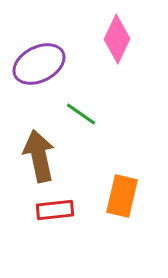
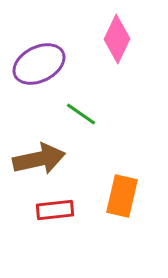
brown arrow: moved 3 px down; rotated 90 degrees clockwise
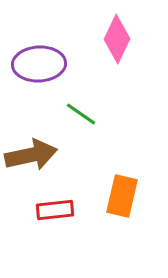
purple ellipse: rotated 24 degrees clockwise
brown arrow: moved 8 px left, 4 px up
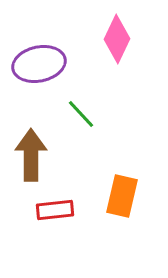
purple ellipse: rotated 9 degrees counterclockwise
green line: rotated 12 degrees clockwise
brown arrow: rotated 78 degrees counterclockwise
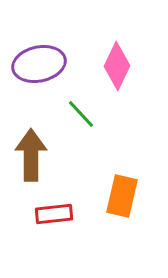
pink diamond: moved 27 px down
red rectangle: moved 1 px left, 4 px down
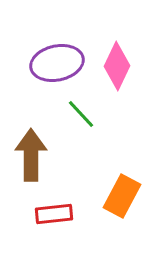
purple ellipse: moved 18 px right, 1 px up
orange rectangle: rotated 15 degrees clockwise
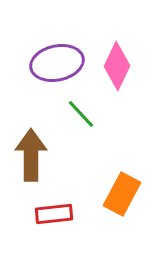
orange rectangle: moved 2 px up
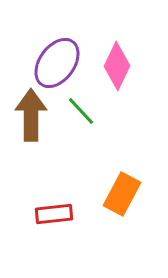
purple ellipse: rotated 42 degrees counterclockwise
green line: moved 3 px up
brown arrow: moved 40 px up
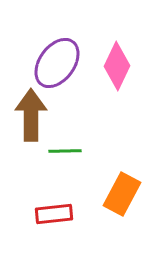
green line: moved 16 px left, 40 px down; rotated 48 degrees counterclockwise
